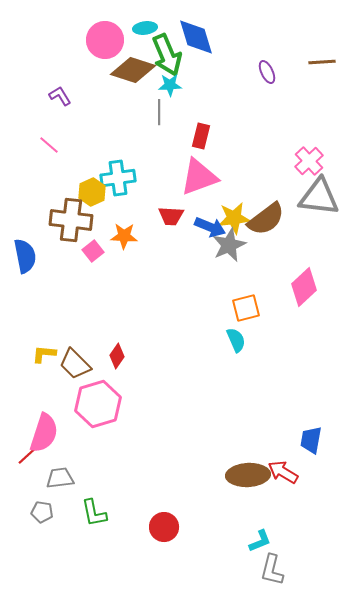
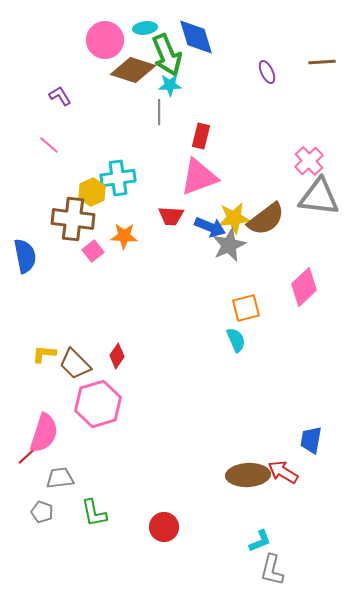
brown cross at (71, 220): moved 2 px right, 1 px up
gray pentagon at (42, 512): rotated 10 degrees clockwise
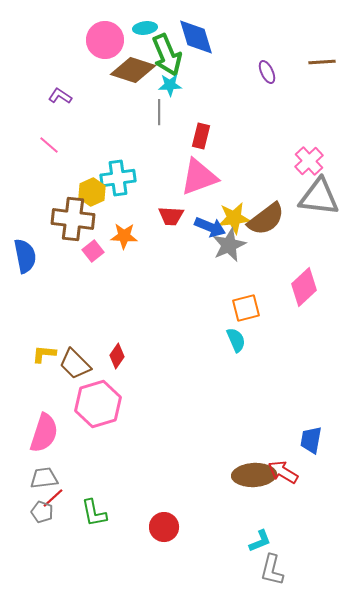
purple L-shape at (60, 96): rotated 25 degrees counterclockwise
red line at (28, 455): moved 25 px right, 43 px down
brown ellipse at (248, 475): moved 6 px right
gray trapezoid at (60, 478): moved 16 px left
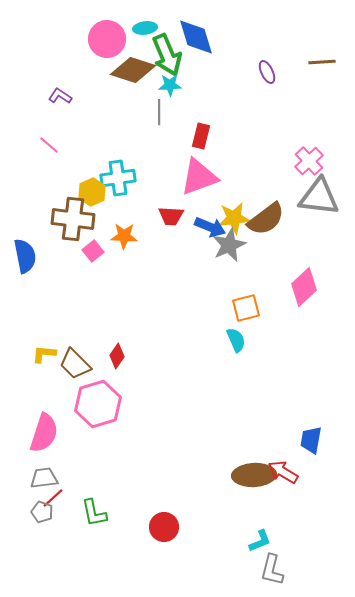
pink circle at (105, 40): moved 2 px right, 1 px up
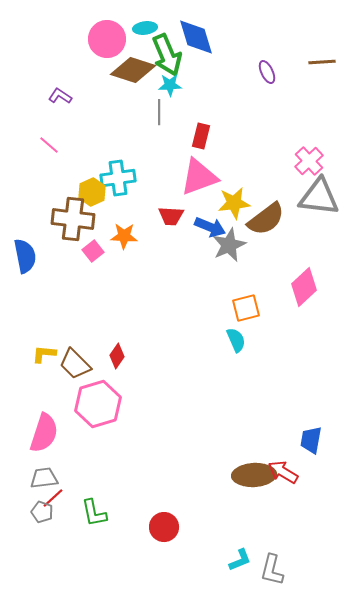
yellow star at (234, 218): moved 15 px up
cyan L-shape at (260, 541): moved 20 px left, 19 px down
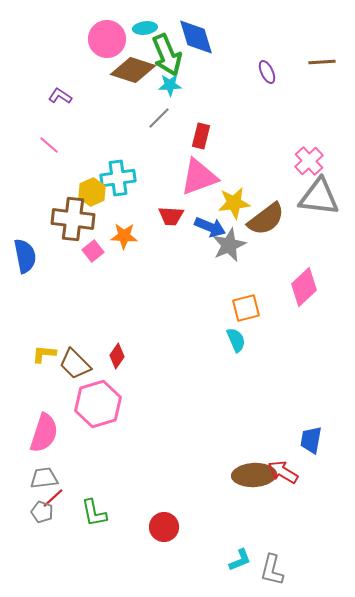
gray line at (159, 112): moved 6 px down; rotated 45 degrees clockwise
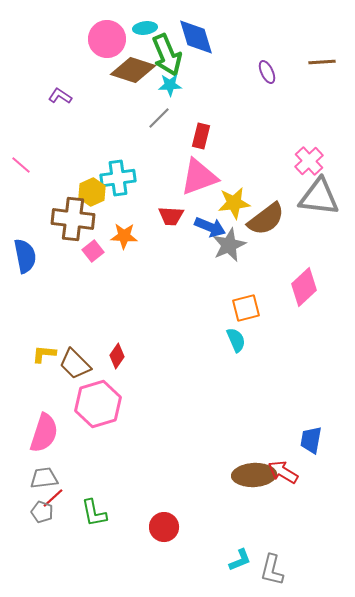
pink line at (49, 145): moved 28 px left, 20 px down
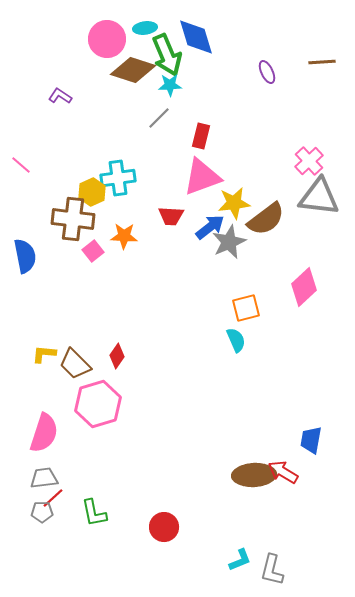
pink triangle at (199, 177): moved 3 px right
blue arrow at (210, 227): rotated 60 degrees counterclockwise
gray star at (229, 245): moved 3 px up
gray pentagon at (42, 512): rotated 20 degrees counterclockwise
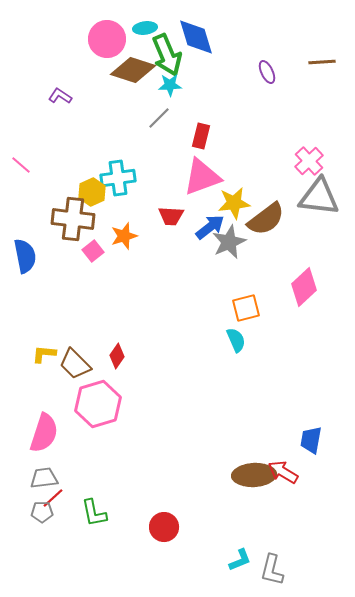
orange star at (124, 236): rotated 20 degrees counterclockwise
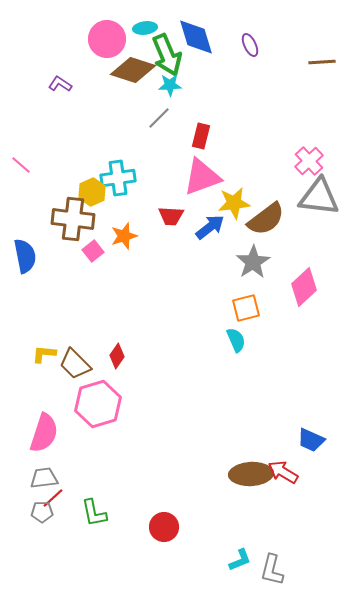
purple ellipse at (267, 72): moved 17 px left, 27 px up
purple L-shape at (60, 96): moved 12 px up
gray star at (229, 242): moved 24 px right, 20 px down; rotated 8 degrees counterclockwise
blue trapezoid at (311, 440): rotated 76 degrees counterclockwise
brown ellipse at (254, 475): moved 3 px left, 1 px up
